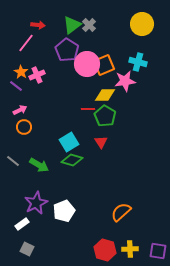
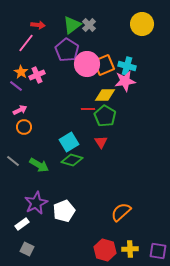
cyan cross: moved 11 px left, 4 px down
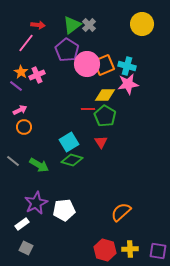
pink star: moved 3 px right, 3 px down
white pentagon: moved 1 px up; rotated 15 degrees clockwise
gray square: moved 1 px left, 1 px up
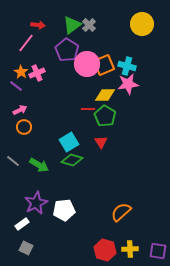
pink cross: moved 2 px up
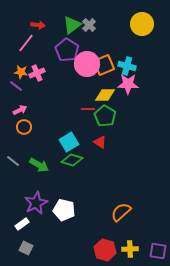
orange star: rotated 24 degrees counterclockwise
pink star: rotated 10 degrees clockwise
red triangle: moved 1 px left; rotated 24 degrees counterclockwise
white pentagon: rotated 20 degrees clockwise
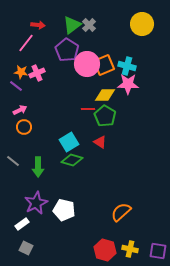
green arrow: moved 1 px left, 2 px down; rotated 60 degrees clockwise
yellow cross: rotated 14 degrees clockwise
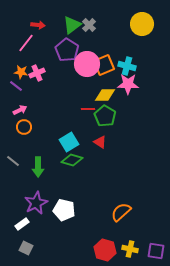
purple square: moved 2 px left
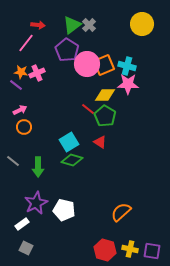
purple line: moved 1 px up
red line: rotated 40 degrees clockwise
purple square: moved 4 px left
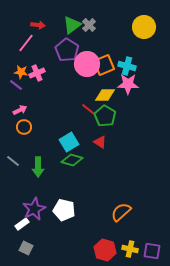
yellow circle: moved 2 px right, 3 px down
purple star: moved 2 px left, 6 px down
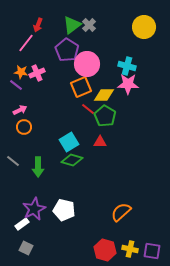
red arrow: rotated 104 degrees clockwise
orange square: moved 23 px left, 22 px down
yellow diamond: moved 1 px left
red triangle: rotated 32 degrees counterclockwise
